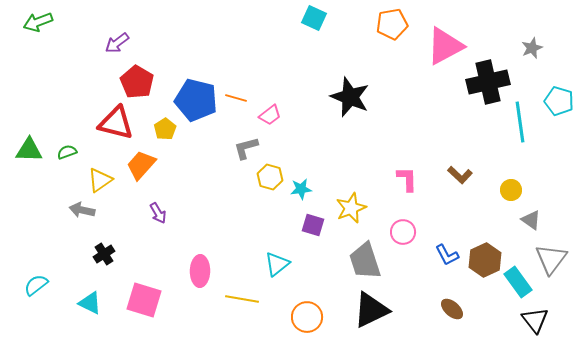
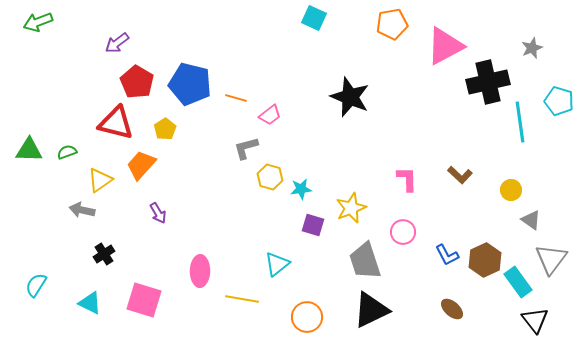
blue pentagon at (196, 100): moved 6 px left, 16 px up
cyan semicircle at (36, 285): rotated 20 degrees counterclockwise
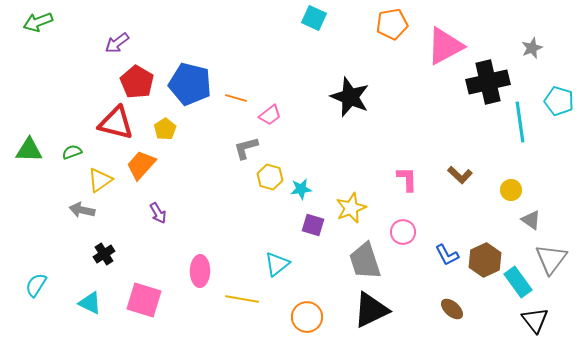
green semicircle at (67, 152): moved 5 px right
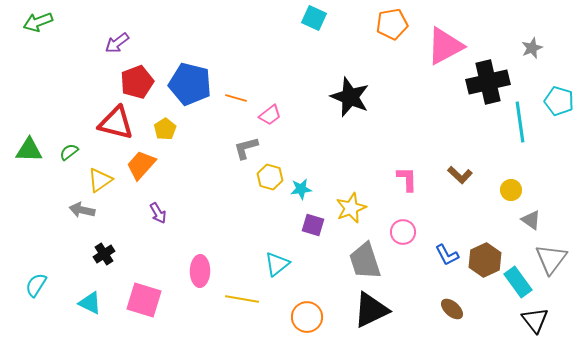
red pentagon at (137, 82): rotated 20 degrees clockwise
green semicircle at (72, 152): moved 3 px left; rotated 18 degrees counterclockwise
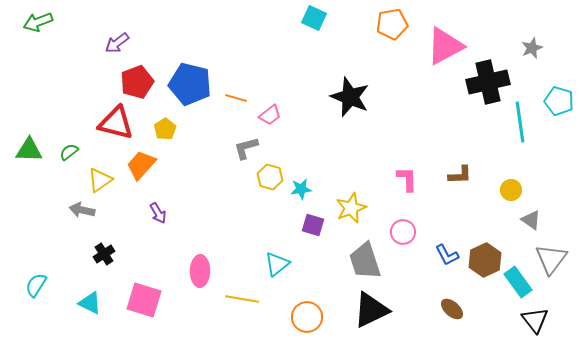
brown L-shape at (460, 175): rotated 45 degrees counterclockwise
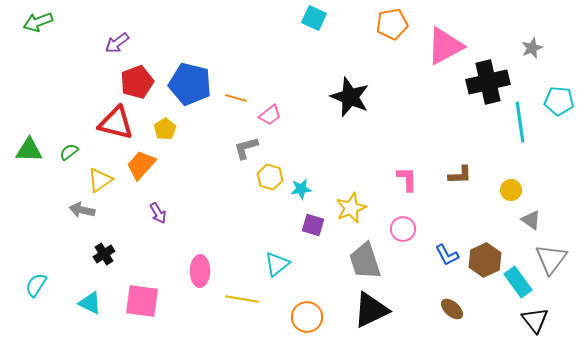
cyan pentagon at (559, 101): rotated 12 degrees counterclockwise
pink circle at (403, 232): moved 3 px up
pink square at (144, 300): moved 2 px left, 1 px down; rotated 9 degrees counterclockwise
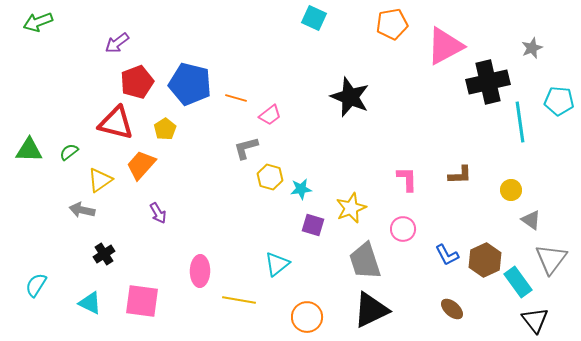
yellow line at (242, 299): moved 3 px left, 1 px down
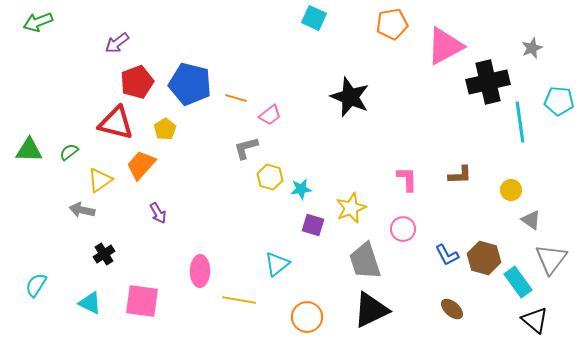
brown hexagon at (485, 260): moved 1 px left, 2 px up; rotated 20 degrees counterclockwise
black triangle at (535, 320): rotated 12 degrees counterclockwise
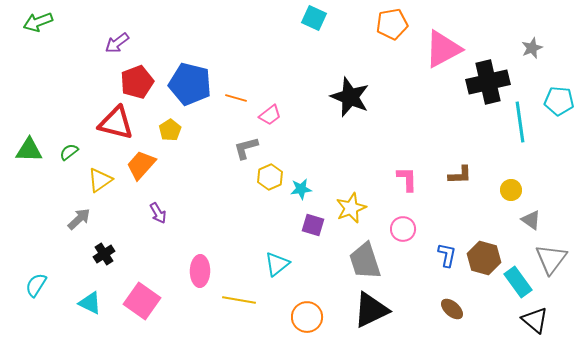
pink triangle at (445, 46): moved 2 px left, 3 px down
yellow pentagon at (165, 129): moved 5 px right, 1 px down
yellow hexagon at (270, 177): rotated 20 degrees clockwise
gray arrow at (82, 210): moved 3 px left, 9 px down; rotated 125 degrees clockwise
blue L-shape at (447, 255): rotated 140 degrees counterclockwise
pink square at (142, 301): rotated 27 degrees clockwise
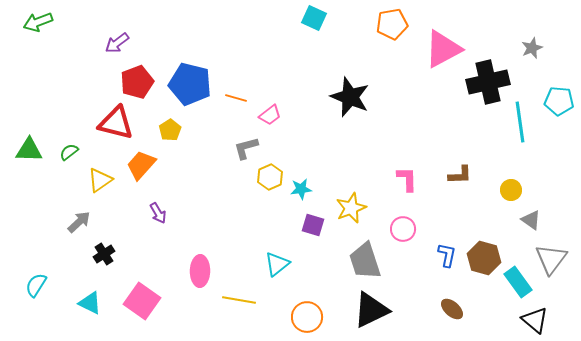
gray arrow at (79, 219): moved 3 px down
